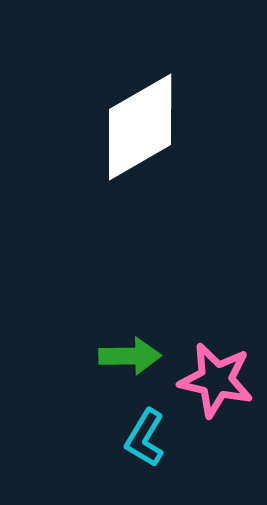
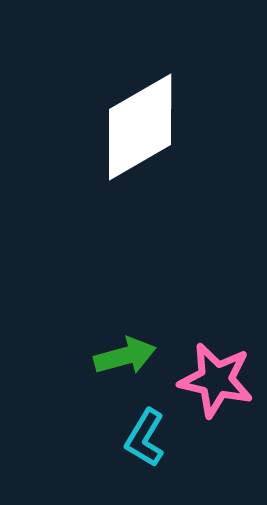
green arrow: moved 5 px left; rotated 14 degrees counterclockwise
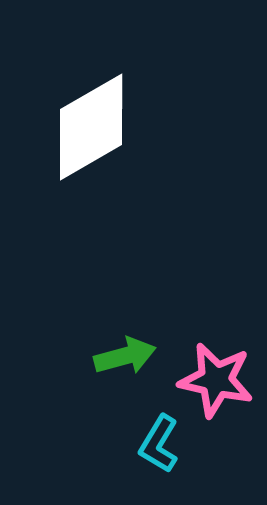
white diamond: moved 49 px left
cyan L-shape: moved 14 px right, 6 px down
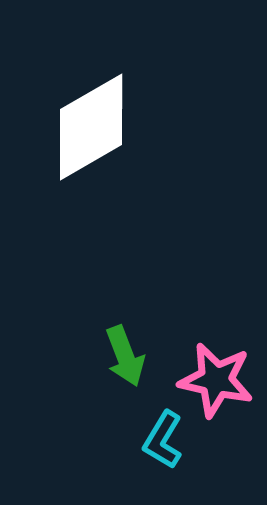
green arrow: rotated 84 degrees clockwise
cyan L-shape: moved 4 px right, 4 px up
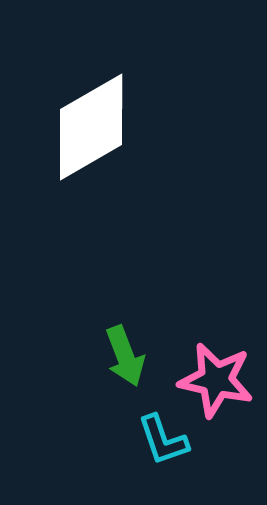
cyan L-shape: rotated 50 degrees counterclockwise
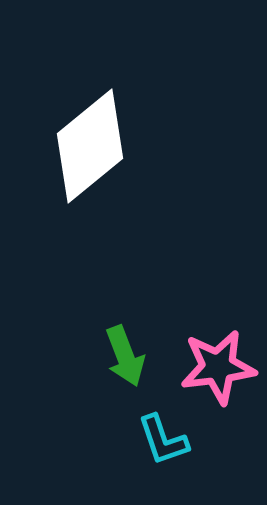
white diamond: moved 1 px left, 19 px down; rotated 9 degrees counterclockwise
pink star: moved 2 px right, 13 px up; rotated 20 degrees counterclockwise
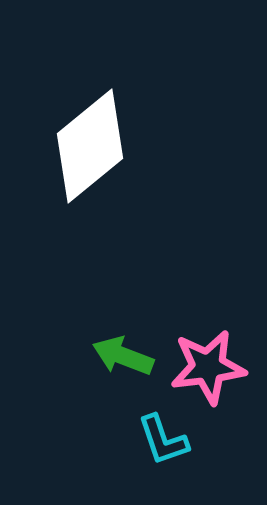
green arrow: moved 2 px left; rotated 132 degrees clockwise
pink star: moved 10 px left
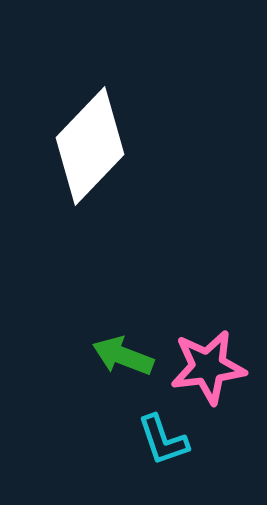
white diamond: rotated 7 degrees counterclockwise
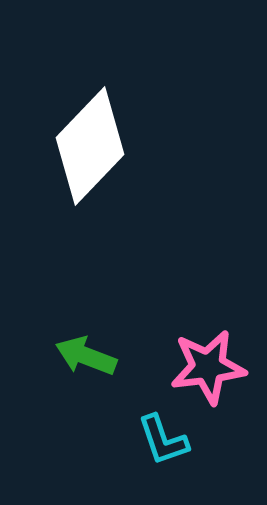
green arrow: moved 37 px left
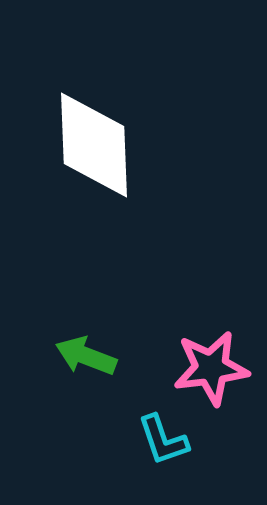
white diamond: moved 4 px right, 1 px up; rotated 46 degrees counterclockwise
pink star: moved 3 px right, 1 px down
